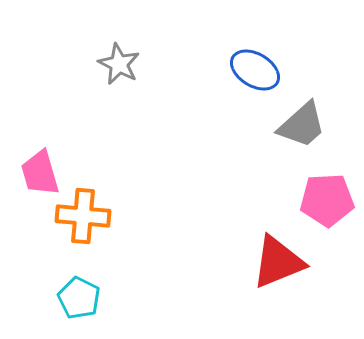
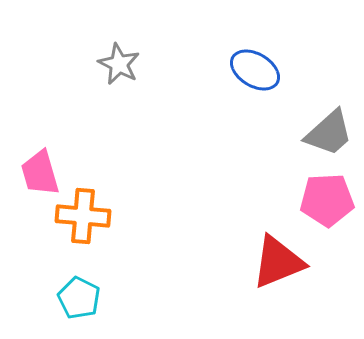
gray trapezoid: moved 27 px right, 8 px down
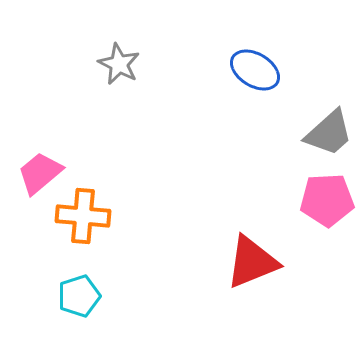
pink trapezoid: rotated 66 degrees clockwise
red triangle: moved 26 px left
cyan pentagon: moved 2 px up; rotated 27 degrees clockwise
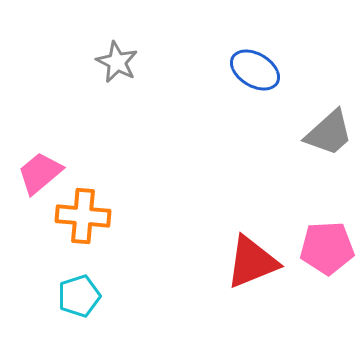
gray star: moved 2 px left, 2 px up
pink pentagon: moved 48 px down
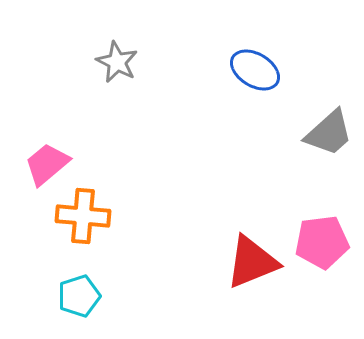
pink trapezoid: moved 7 px right, 9 px up
pink pentagon: moved 5 px left, 6 px up; rotated 4 degrees counterclockwise
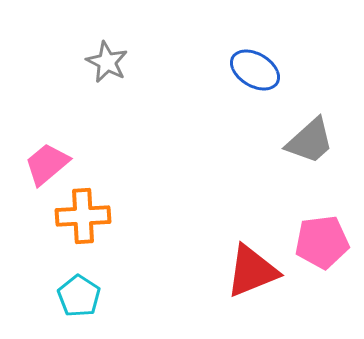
gray star: moved 10 px left
gray trapezoid: moved 19 px left, 8 px down
orange cross: rotated 8 degrees counterclockwise
red triangle: moved 9 px down
cyan pentagon: rotated 21 degrees counterclockwise
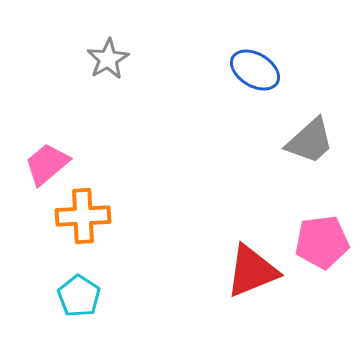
gray star: moved 1 px right, 3 px up; rotated 15 degrees clockwise
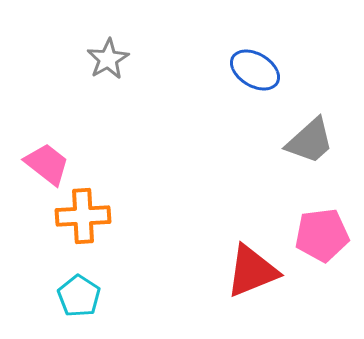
pink trapezoid: rotated 78 degrees clockwise
pink pentagon: moved 7 px up
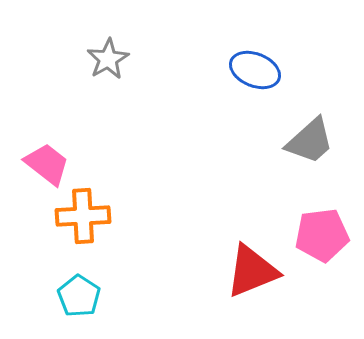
blue ellipse: rotated 9 degrees counterclockwise
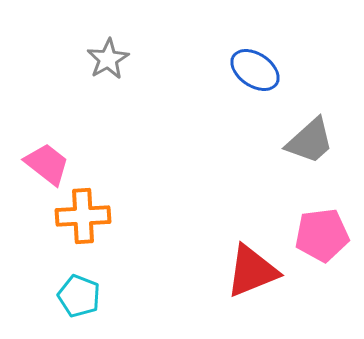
blue ellipse: rotated 12 degrees clockwise
cyan pentagon: rotated 12 degrees counterclockwise
